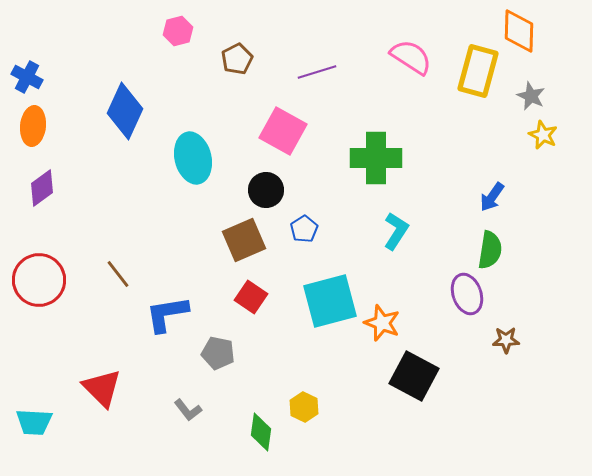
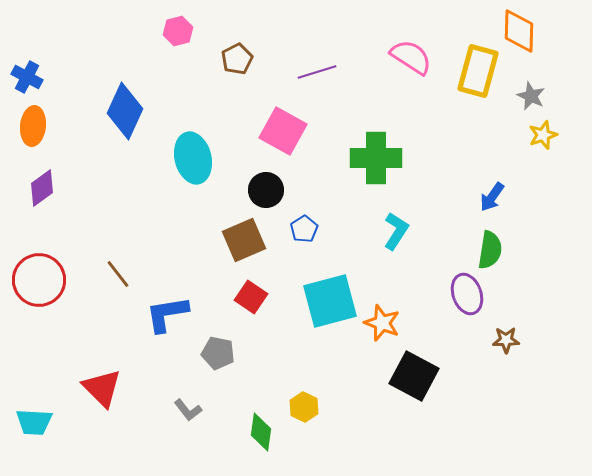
yellow star: rotated 28 degrees clockwise
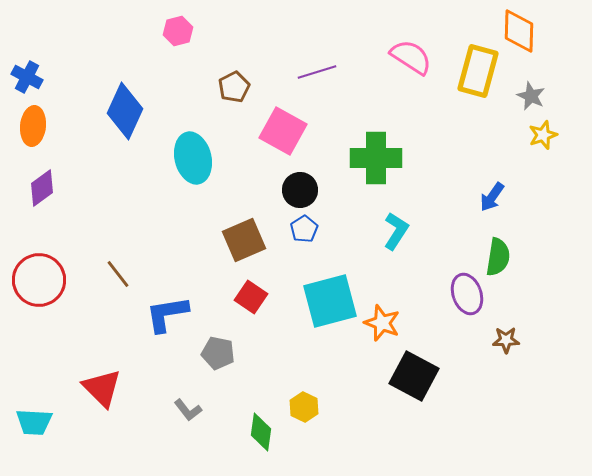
brown pentagon: moved 3 px left, 28 px down
black circle: moved 34 px right
green semicircle: moved 8 px right, 7 px down
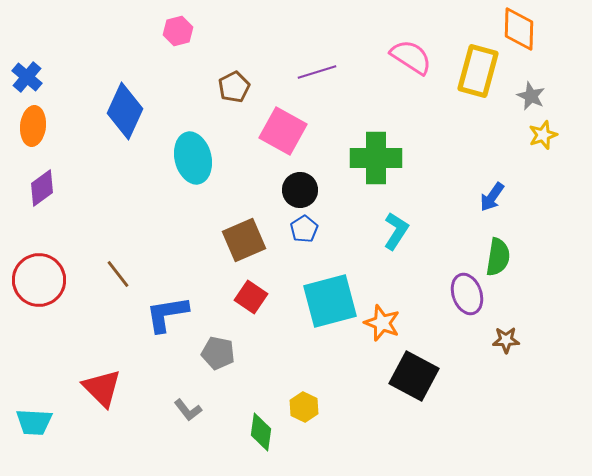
orange diamond: moved 2 px up
blue cross: rotated 12 degrees clockwise
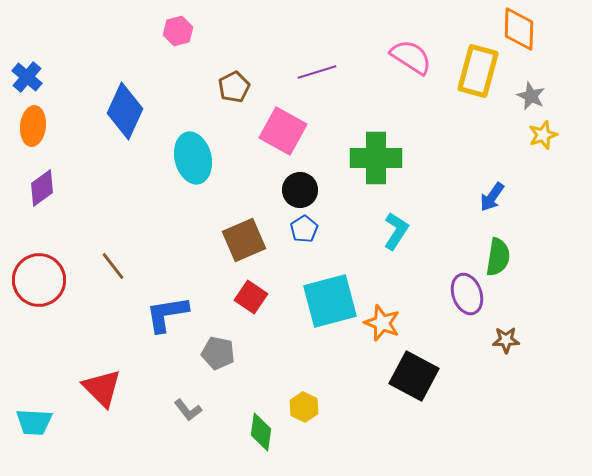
brown line: moved 5 px left, 8 px up
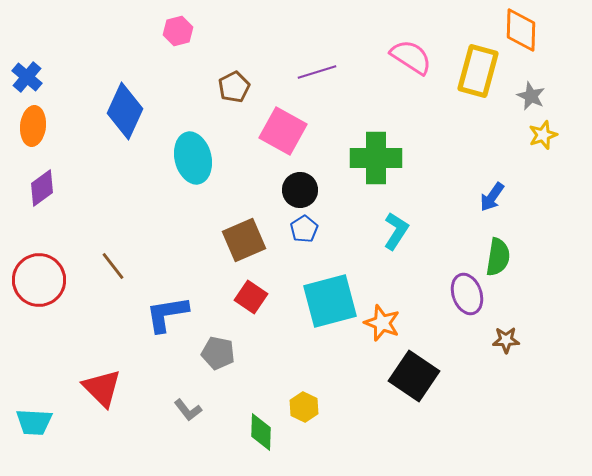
orange diamond: moved 2 px right, 1 px down
black square: rotated 6 degrees clockwise
green diamond: rotated 6 degrees counterclockwise
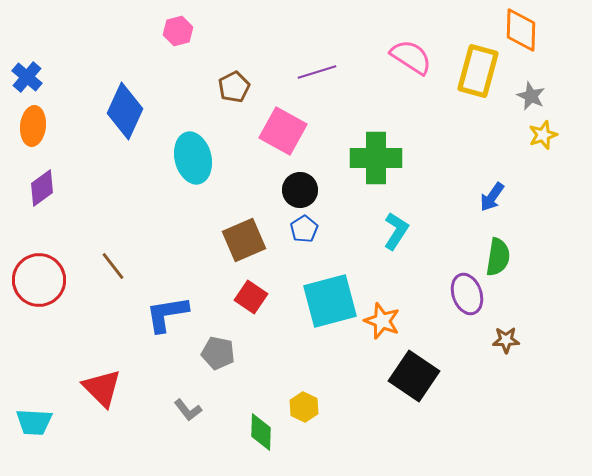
orange star: moved 2 px up
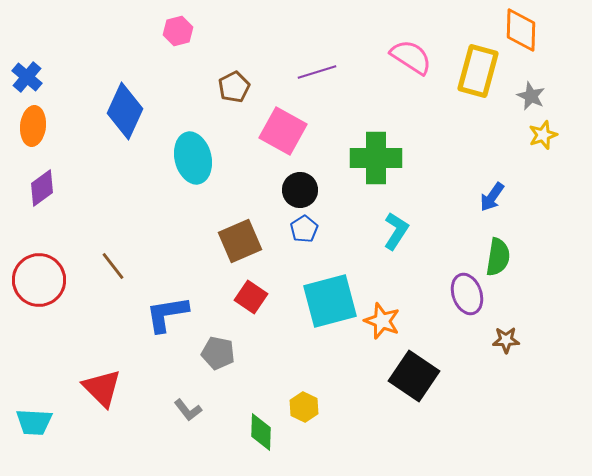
brown square: moved 4 px left, 1 px down
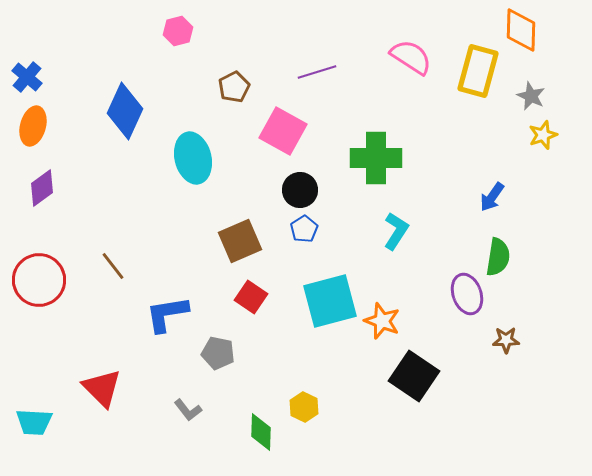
orange ellipse: rotated 9 degrees clockwise
